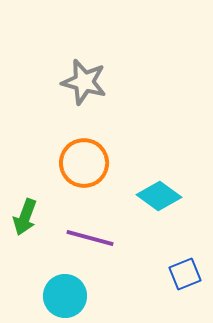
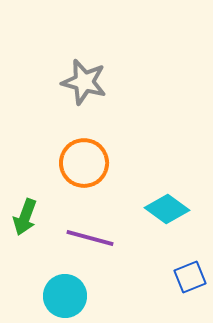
cyan diamond: moved 8 px right, 13 px down
blue square: moved 5 px right, 3 px down
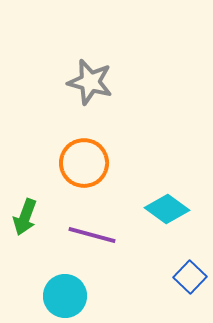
gray star: moved 6 px right
purple line: moved 2 px right, 3 px up
blue square: rotated 24 degrees counterclockwise
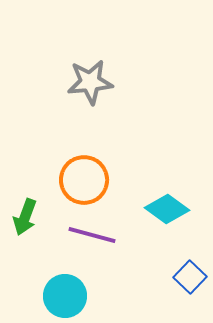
gray star: rotated 21 degrees counterclockwise
orange circle: moved 17 px down
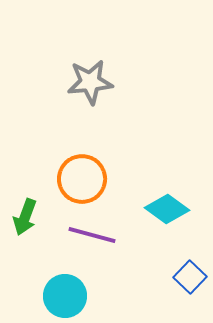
orange circle: moved 2 px left, 1 px up
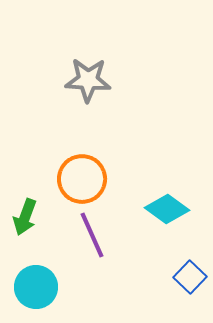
gray star: moved 2 px left, 2 px up; rotated 9 degrees clockwise
purple line: rotated 51 degrees clockwise
cyan circle: moved 29 px left, 9 px up
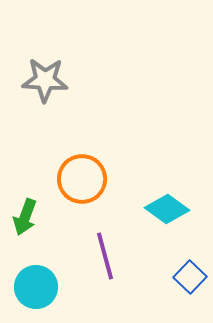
gray star: moved 43 px left
purple line: moved 13 px right, 21 px down; rotated 9 degrees clockwise
